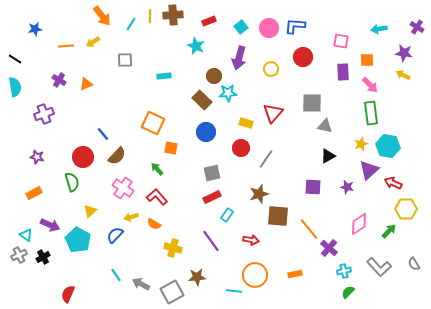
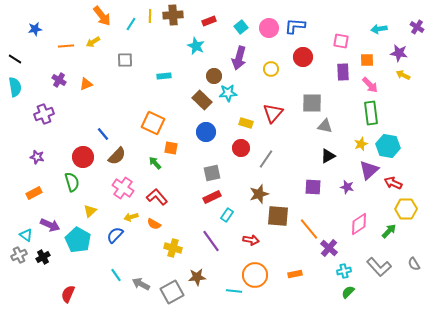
purple star at (404, 53): moved 5 px left
green arrow at (157, 169): moved 2 px left, 6 px up
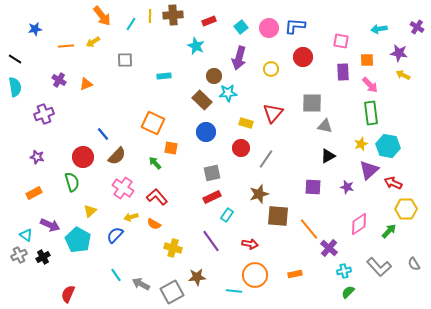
red arrow at (251, 240): moved 1 px left, 4 px down
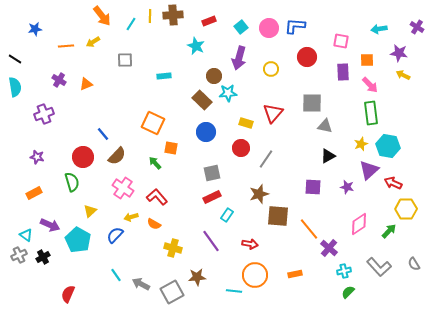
red circle at (303, 57): moved 4 px right
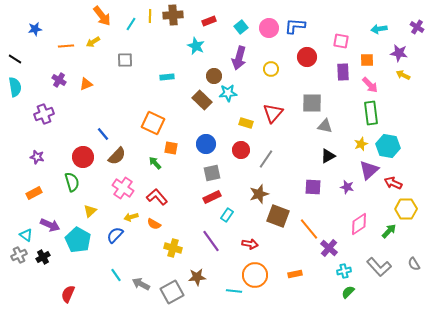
cyan rectangle at (164, 76): moved 3 px right, 1 px down
blue circle at (206, 132): moved 12 px down
red circle at (241, 148): moved 2 px down
brown square at (278, 216): rotated 15 degrees clockwise
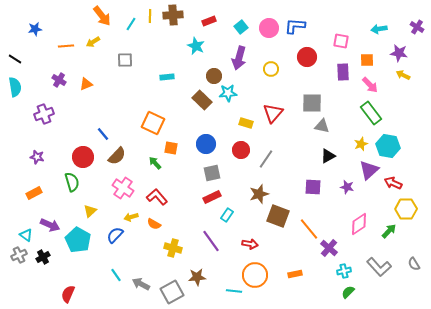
green rectangle at (371, 113): rotated 30 degrees counterclockwise
gray triangle at (325, 126): moved 3 px left
